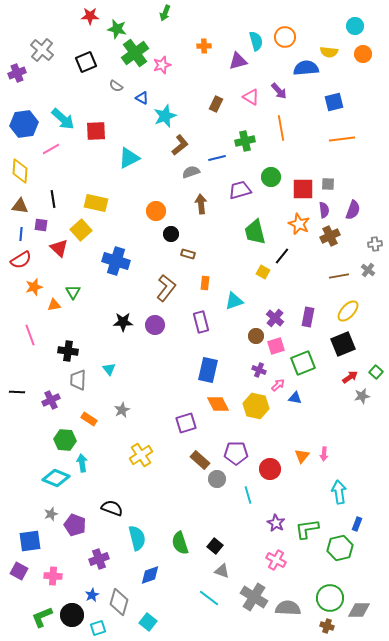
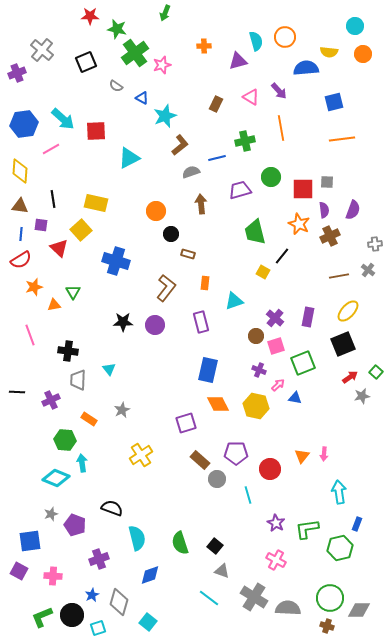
gray square at (328, 184): moved 1 px left, 2 px up
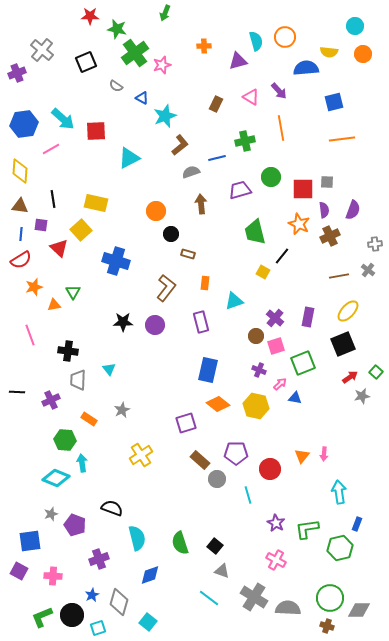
pink arrow at (278, 385): moved 2 px right, 1 px up
orange diamond at (218, 404): rotated 25 degrees counterclockwise
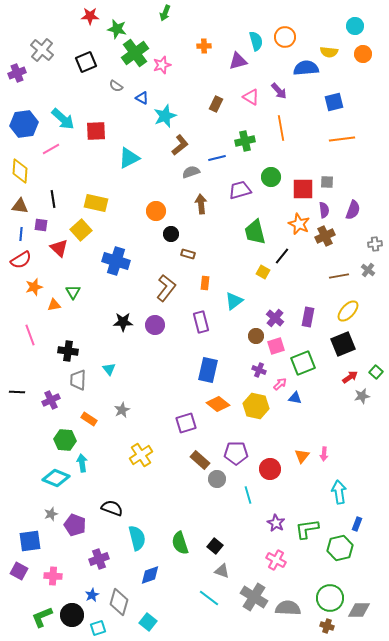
brown cross at (330, 236): moved 5 px left
cyan triangle at (234, 301): rotated 18 degrees counterclockwise
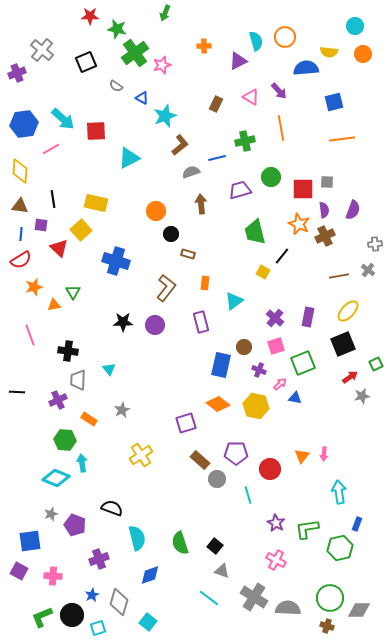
purple triangle at (238, 61): rotated 12 degrees counterclockwise
brown circle at (256, 336): moved 12 px left, 11 px down
blue rectangle at (208, 370): moved 13 px right, 5 px up
green square at (376, 372): moved 8 px up; rotated 24 degrees clockwise
purple cross at (51, 400): moved 7 px right
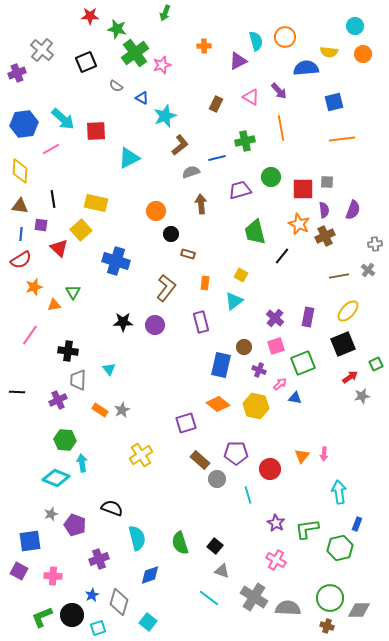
yellow square at (263, 272): moved 22 px left, 3 px down
pink line at (30, 335): rotated 55 degrees clockwise
orange rectangle at (89, 419): moved 11 px right, 9 px up
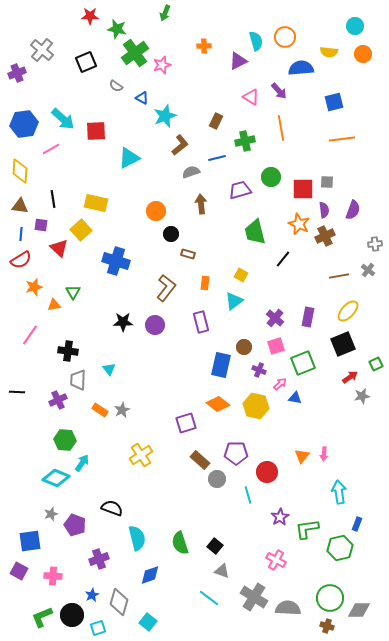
blue semicircle at (306, 68): moved 5 px left
brown rectangle at (216, 104): moved 17 px down
black line at (282, 256): moved 1 px right, 3 px down
cyan arrow at (82, 463): rotated 42 degrees clockwise
red circle at (270, 469): moved 3 px left, 3 px down
purple star at (276, 523): moved 4 px right, 6 px up; rotated 12 degrees clockwise
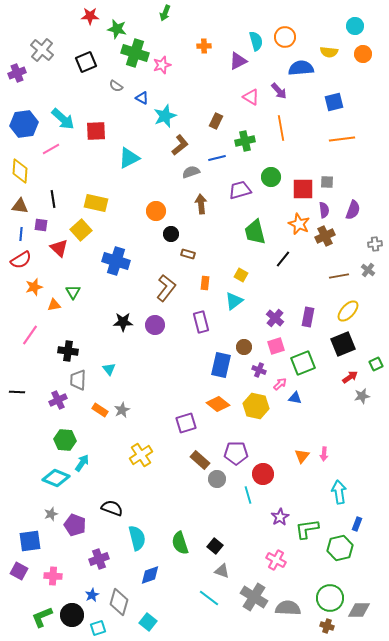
green cross at (135, 53): rotated 36 degrees counterclockwise
red circle at (267, 472): moved 4 px left, 2 px down
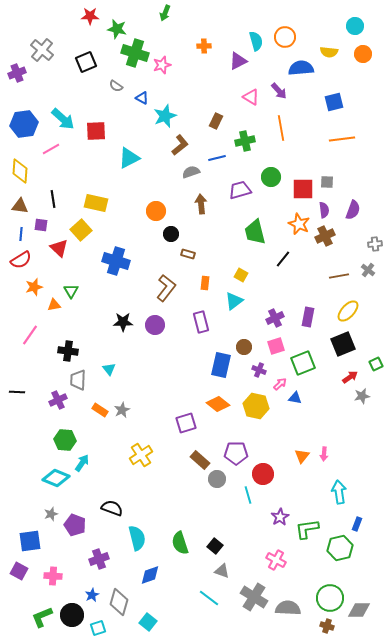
green triangle at (73, 292): moved 2 px left, 1 px up
purple cross at (275, 318): rotated 24 degrees clockwise
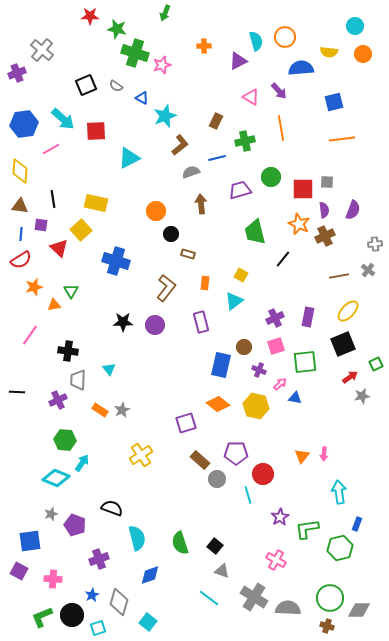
black square at (86, 62): moved 23 px down
green square at (303, 363): moved 2 px right, 1 px up; rotated 15 degrees clockwise
pink cross at (53, 576): moved 3 px down
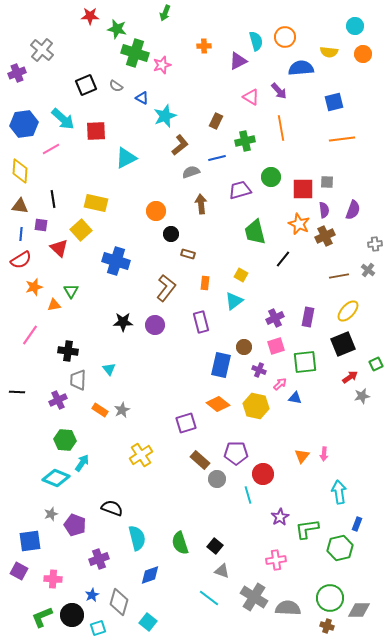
cyan triangle at (129, 158): moved 3 px left
pink cross at (276, 560): rotated 36 degrees counterclockwise
